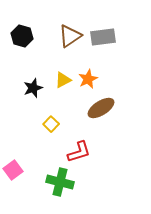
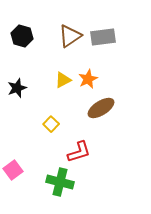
black star: moved 16 px left
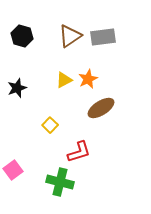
yellow triangle: moved 1 px right
yellow square: moved 1 px left, 1 px down
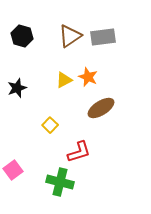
orange star: moved 2 px up; rotated 24 degrees counterclockwise
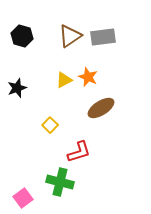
pink square: moved 10 px right, 28 px down
